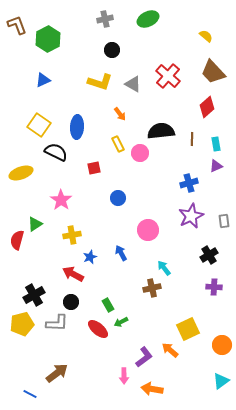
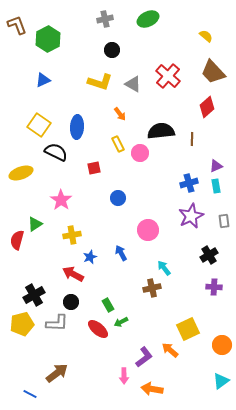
cyan rectangle at (216, 144): moved 42 px down
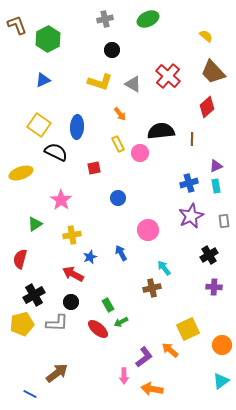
red semicircle at (17, 240): moved 3 px right, 19 px down
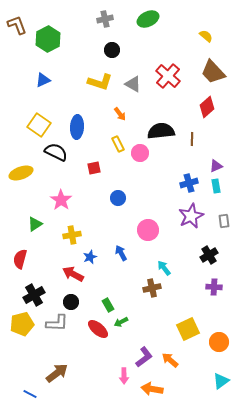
orange circle at (222, 345): moved 3 px left, 3 px up
orange arrow at (170, 350): moved 10 px down
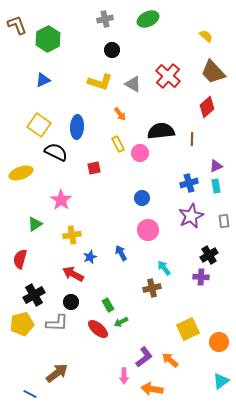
blue circle at (118, 198): moved 24 px right
purple cross at (214, 287): moved 13 px left, 10 px up
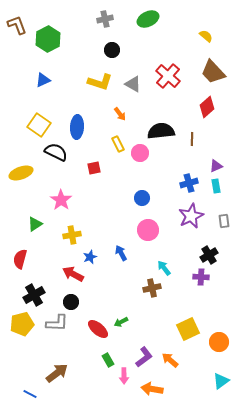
green rectangle at (108, 305): moved 55 px down
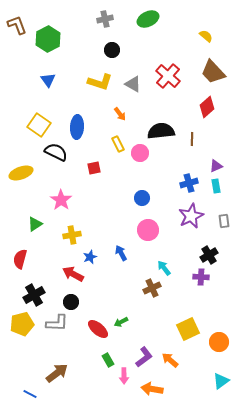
blue triangle at (43, 80): moved 5 px right; rotated 42 degrees counterclockwise
brown cross at (152, 288): rotated 12 degrees counterclockwise
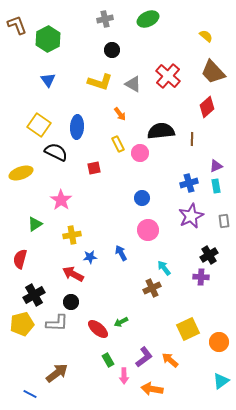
blue star at (90, 257): rotated 16 degrees clockwise
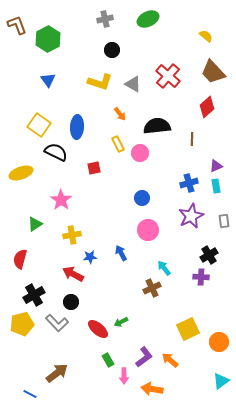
black semicircle at (161, 131): moved 4 px left, 5 px up
gray L-shape at (57, 323): rotated 45 degrees clockwise
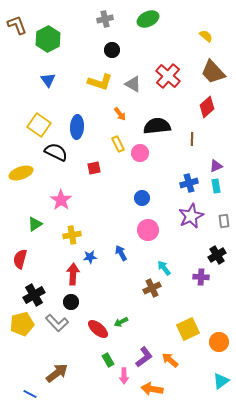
black cross at (209, 255): moved 8 px right
red arrow at (73, 274): rotated 65 degrees clockwise
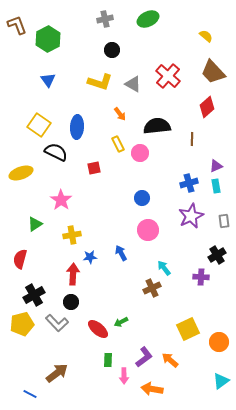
green rectangle at (108, 360): rotated 32 degrees clockwise
